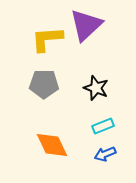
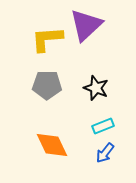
gray pentagon: moved 3 px right, 1 px down
blue arrow: moved 1 px up; rotated 30 degrees counterclockwise
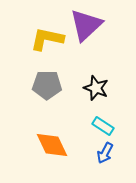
yellow L-shape: rotated 16 degrees clockwise
cyan rectangle: rotated 55 degrees clockwise
blue arrow: rotated 10 degrees counterclockwise
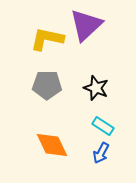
blue arrow: moved 4 px left
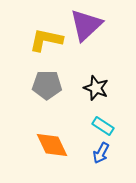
yellow L-shape: moved 1 px left, 1 px down
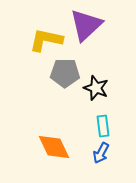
gray pentagon: moved 18 px right, 12 px up
cyan rectangle: rotated 50 degrees clockwise
orange diamond: moved 2 px right, 2 px down
